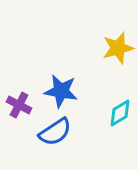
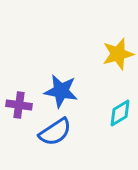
yellow star: moved 6 px down
purple cross: rotated 20 degrees counterclockwise
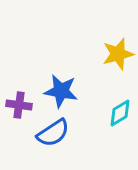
blue semicircle: moved 2 px left, 1 px down
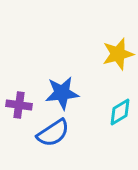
blue star: moved 1 px right, 2 px down; rotated 16 degrees counterclockwise
cyan diamond: moved 1 px up
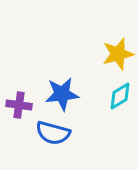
blue star: moved 1 px down
cyan diamond: moved 16 px up
blue semicircle: rotated 48 degrees clockwise
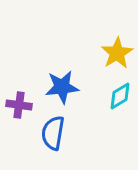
yellow star: moved 1 px left, 1 px up; rotated 16 degrees counterclockwise
blue star: moved 7 px up
blue semicircle: rotated 84 degrees clockwise
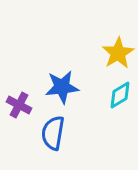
yellow star: moved 1 px right
cyan diamond: moved 1 px up
purple cross: rotated 20 degrees clockwise
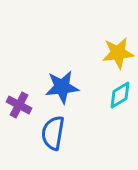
yellow star: rotated 24 degrees clockwise
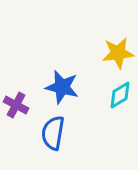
blue star: rotated 20 degrees clockwise
purple cross: moved 3 px left
